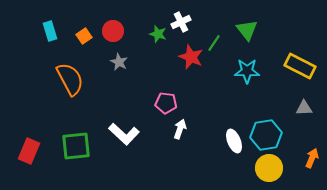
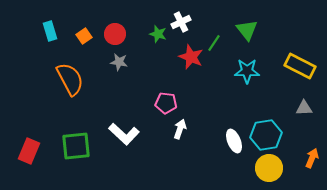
red circle: moved 2 px right, 3 px down
gray star: rotated 18 degrees counterclockwise
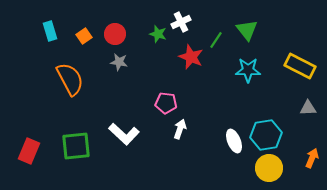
green line: moved 2 px right, 3 px up
cyan star: moved 1 px right, 1 px up
gray triangle: moved 4 px right
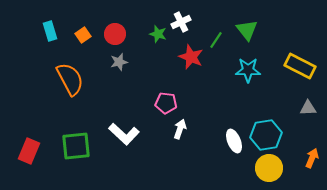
orange square: moved 1 px left, 1 px up
gray star: rotated 24 degrees counterclockwise
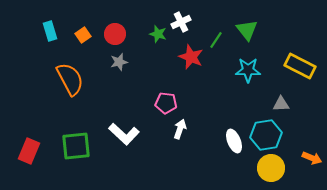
gray triangle: moved 27 px left, 4 px up
orange arrow: rotated 90 degrees clockwise
yellow circle: moved 2 px right
